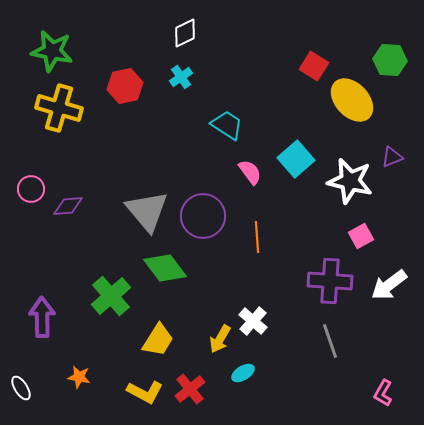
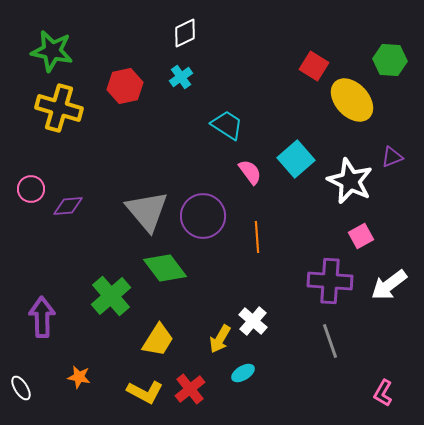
white star: rotated 12 degrees clockwise
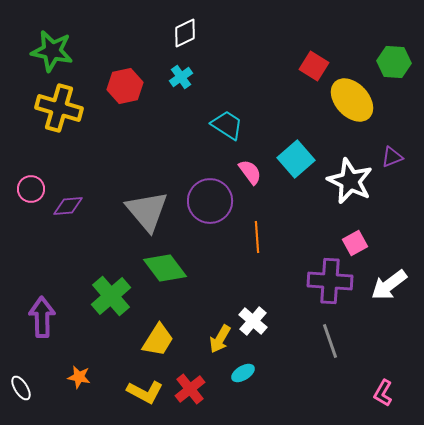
green hexagon: moved 4 px right, 2 px down
purple circle: moved 7 px right, 15 px up
pink square: moved 6 px left, 7 px down
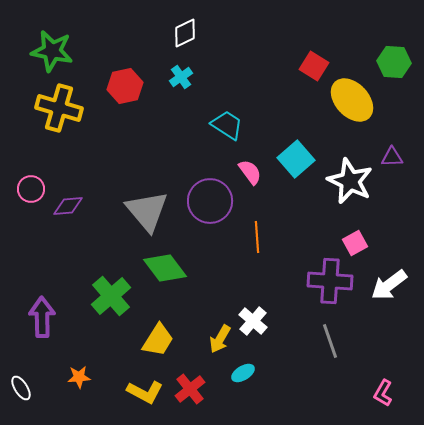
purple triangle: rotated 20 degrees clockwise
orange star: rotated 15 degrees counterclockwise
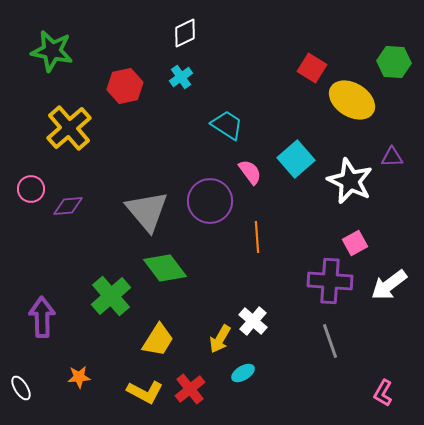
red square: moved 2 px left, 2 px down
yellow ellipse: rotated 15 degrees counterclockwise
yellow cross: moved 10 px right, 20 px down; rotated 33 degrees clockwise
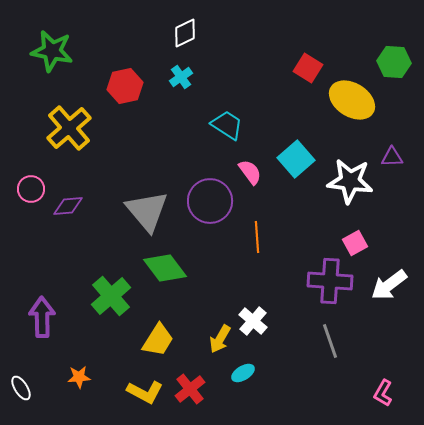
red square: moved 4 px left
white star: rotated 18 degrees counterclockwise
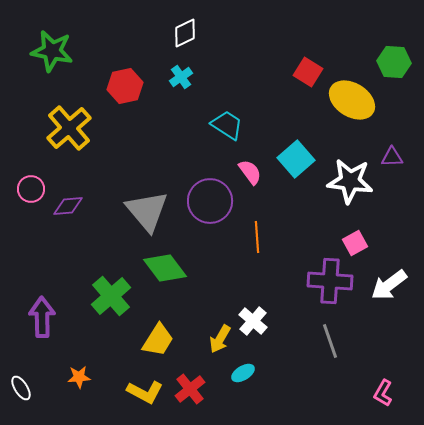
red square: moved 4 px down
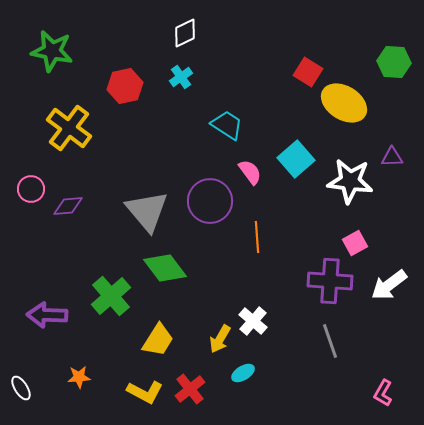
yellow ellipse: moved 8 px left, 3 px down
yellow cross: rotated 12 degrees counterclockwise
purple arrow: moved 5 px right, 2 px up; rotated 87 degrees counterclockwise
